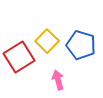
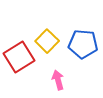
blue pentagon: moved 2 px right, 1 px up; rotated 12 degrees counterclockwise
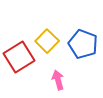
blue pentagon: rotated 16 degrees clockwise
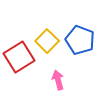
blue pentagon: moved 3 px left, 4 px up
